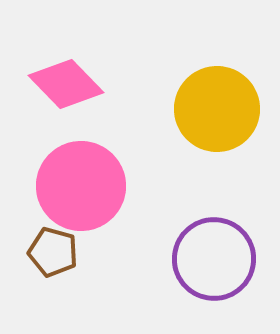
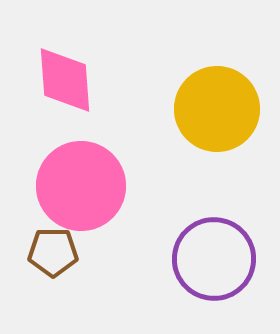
pink diamond: moved 1 px left, 4 px up; rotated 40 degrees clockwise
brown pentagon: rotated 15 degrees counterclockwise
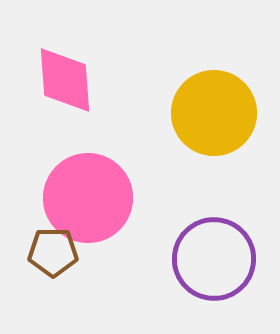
yellow circle: moved 3 px left, 4 px down
pink circle: moved 7 px right, 12 px down
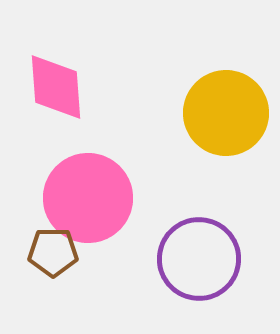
pink diamond: moved 9 px left, 7 px down
yellow circle: moved 12 px right
purple circle: moved 15 px left
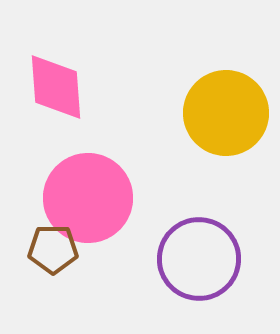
brown pentagon: moved 3 px up
